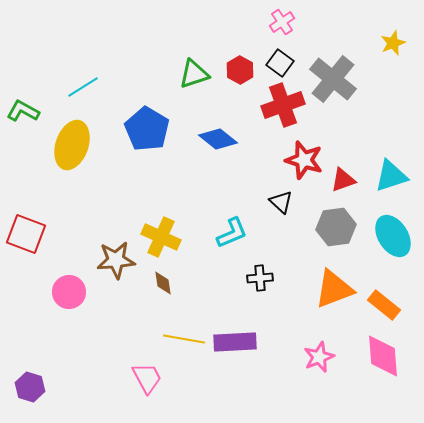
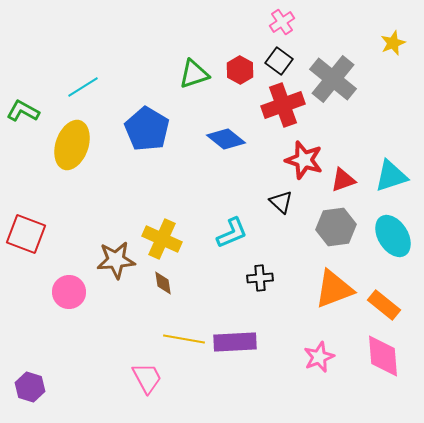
black square: moved 1 px left, 2 px up
blue diamond: moved 8 px right
yellow cross: moved 1 px right, 2 px down
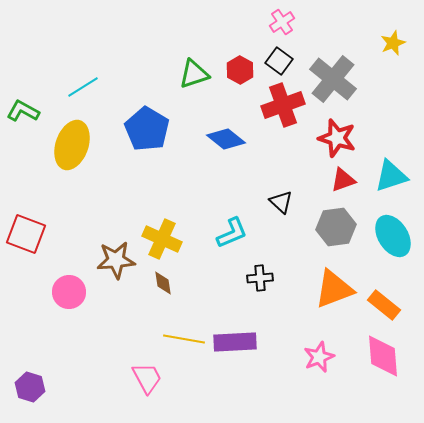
red star: moved 33 px right, 22 px up
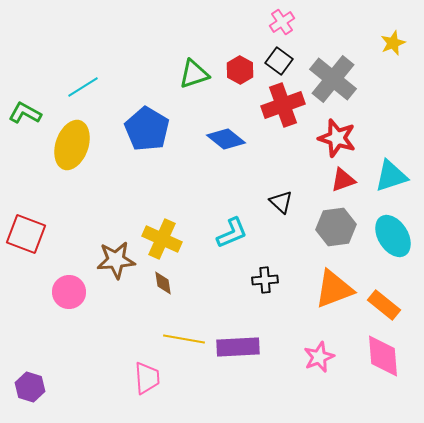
green L-shape: moved 2 px right, 2 px down
black cross: moved 5 px right, 2 px down
purple rectangle: moved 3 px right, 5 px down
pink trapezoid: rotated 24 degrees clockwise
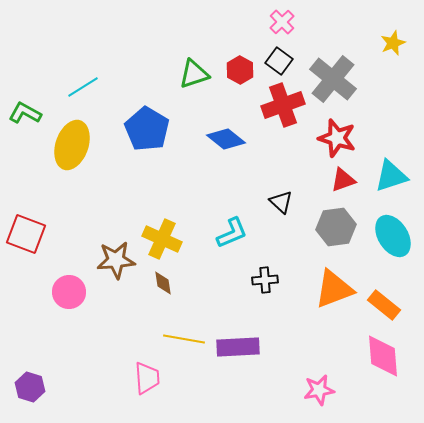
pink cross: rotated 10 degrees counterclockwise
pink star: moved 33 px down; rotated 12 degrees clockwise
